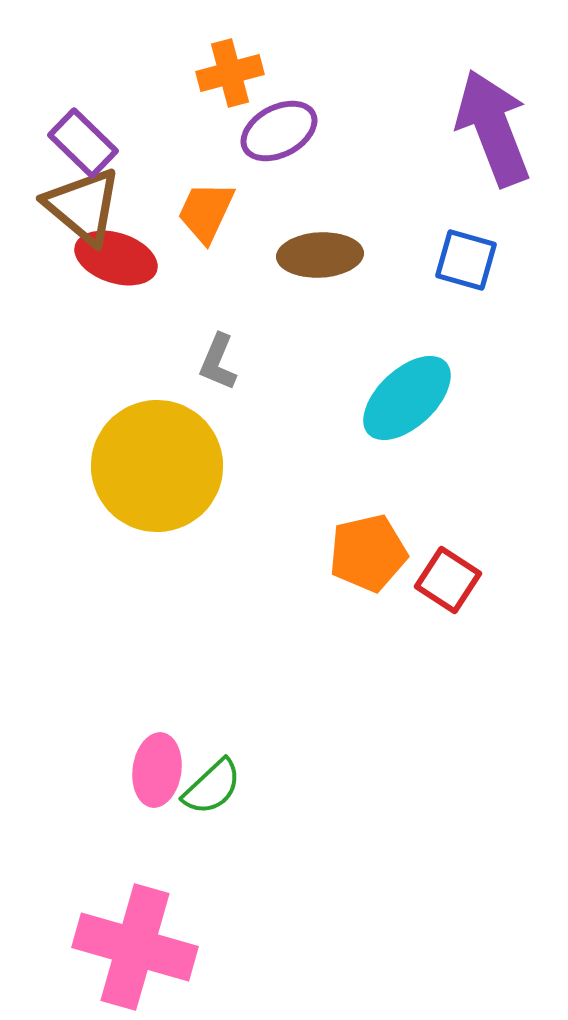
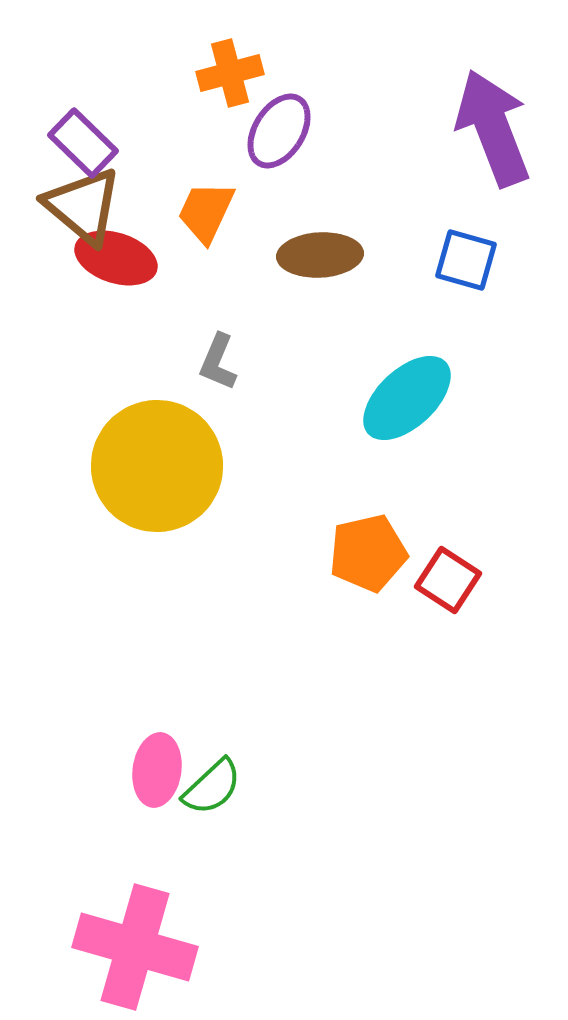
purple ellipse: rotated 30 degrees counterclockwise
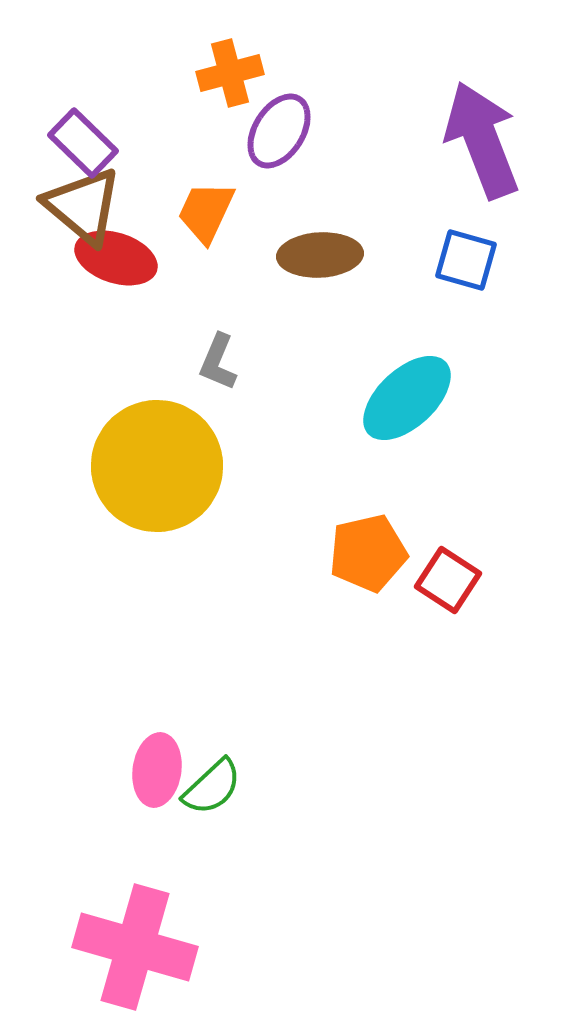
purple arrow: moved 11 px left, 12 px down
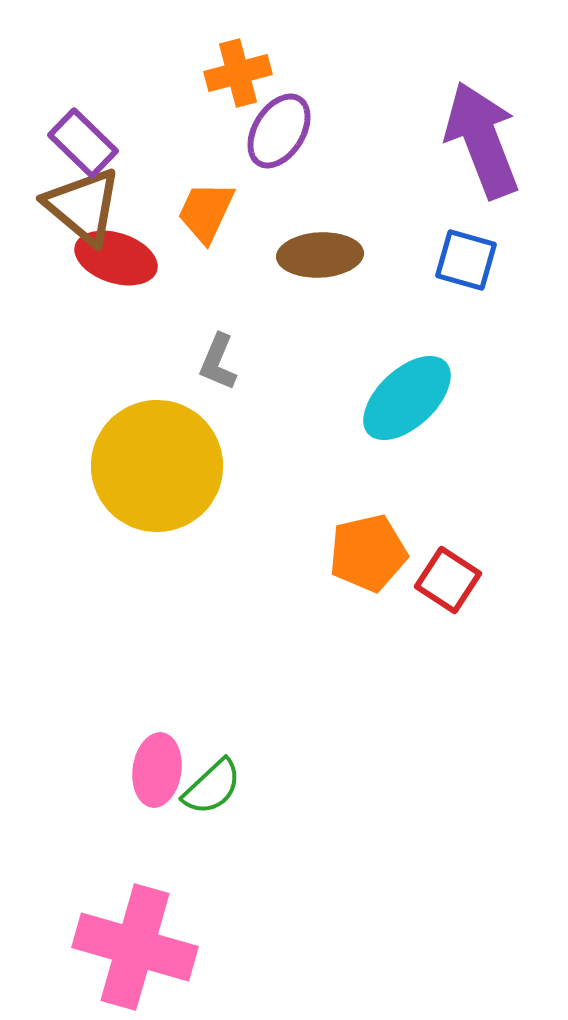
orange cross: moved 8 px right
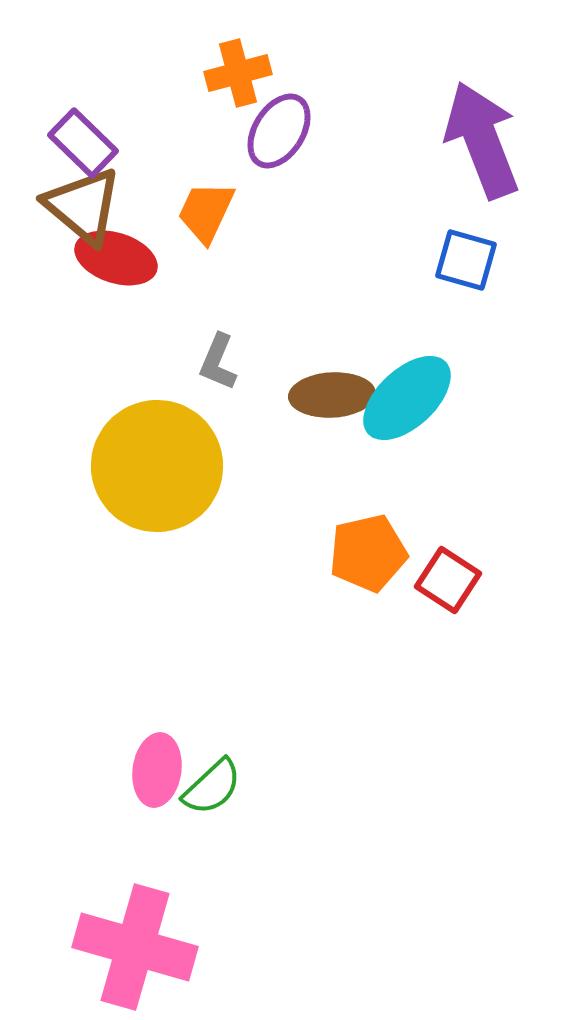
brown ellipse: moved 12 px right, 140 px down
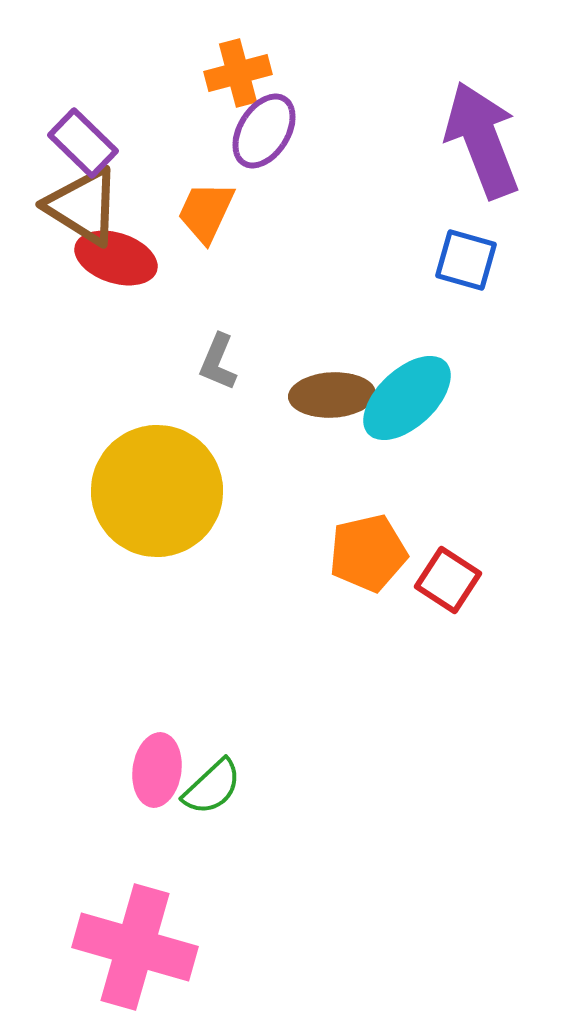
purple ellipse: moved 15 px left
brown triangle: rotated 8 degrees counterclockwise
yellow circle: moved 25 px down
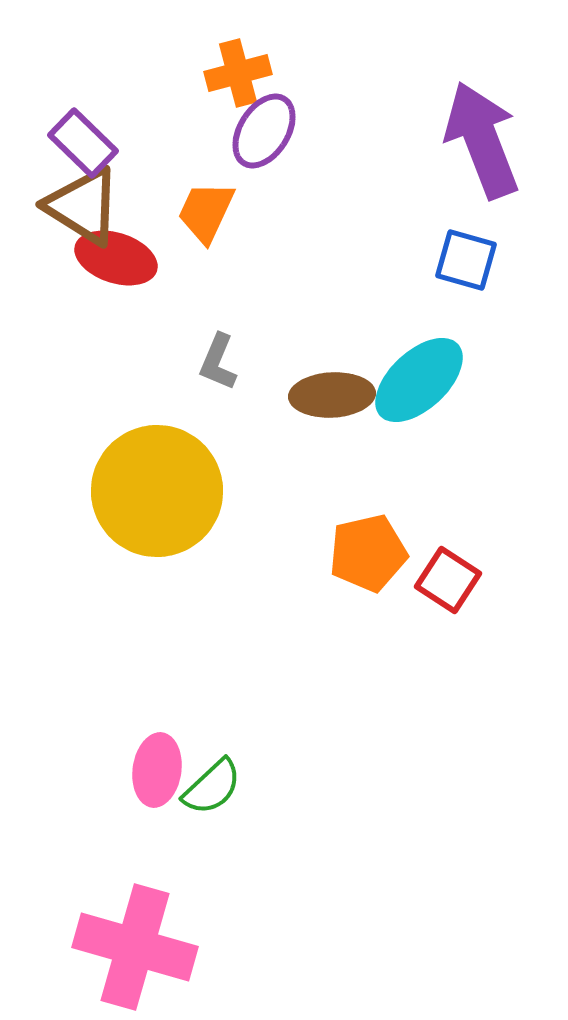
cyan ellipse: moved 12 px right, 18 px up
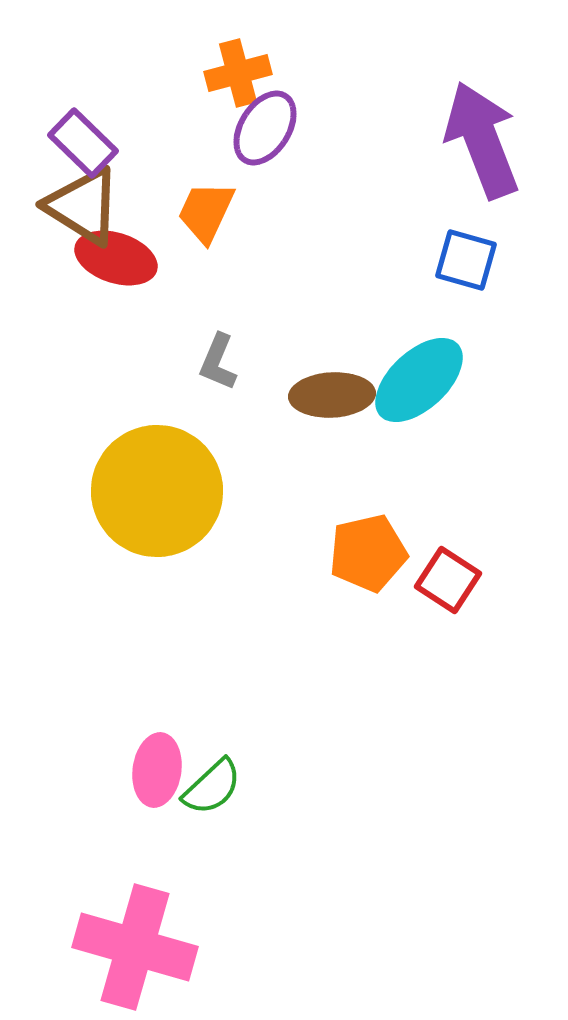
purple ellipse: moved 1 px right, 3 px up
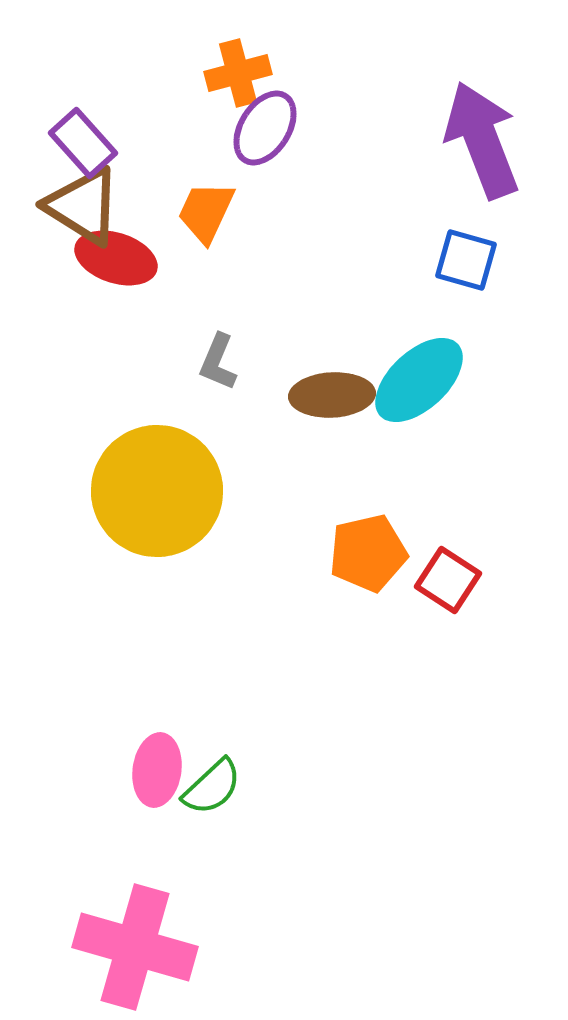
purple rectangle: rotated 4 degrees clockwise
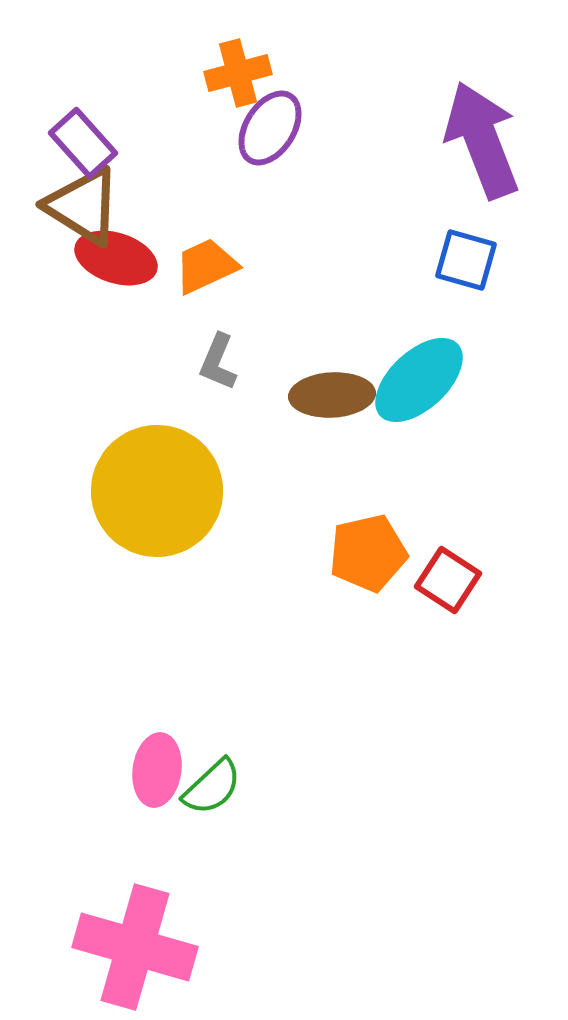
purple ellipse: moved 5 px right
orange trapezoid: moved 54 px down; rotated 40 degrees clockwise
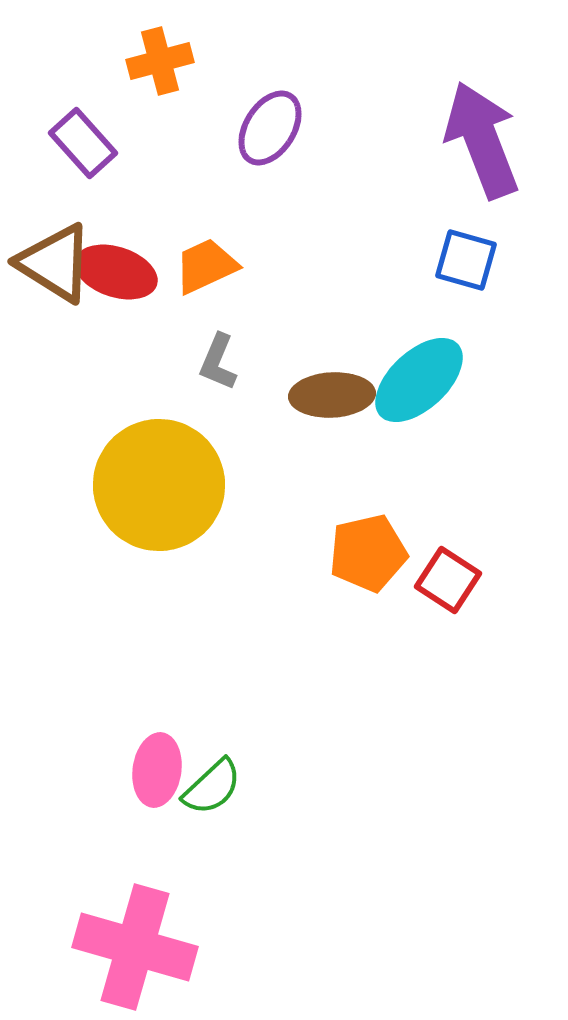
orange cross: moved 78 px left, 12 px up
brown triangle: moved 28 px left, 57 px down
red ellipse: moved 14 px down
yellow circle: moved 2 px right, 6 px up
